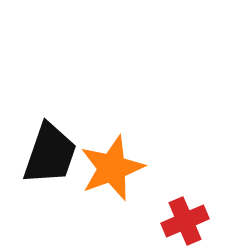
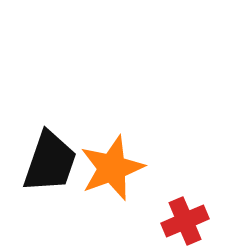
black trapezoid: moved 8 px down
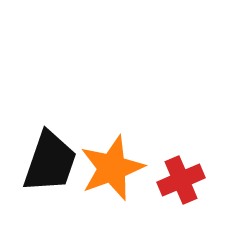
red cross: moved 4 px left, 41 px up
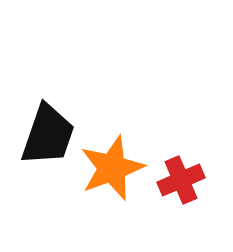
black trapezoid: moved 2 px left, 27 px up
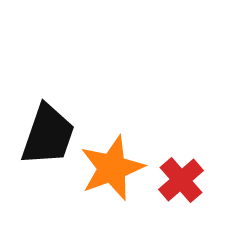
red cross: rotated 18 degrees counterclockwise
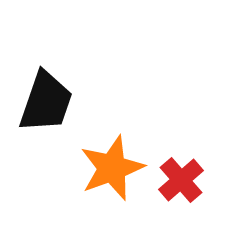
black trapezoid: moved 2 px left, 33 px up
